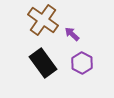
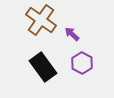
brown cross: moved 2 px left
black rectangle: moved 4 px down
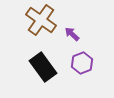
purple hexagon: rotated 10 degrees clockwise
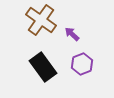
purple hexagon: moved 1 px down
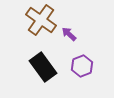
purple arrow: moved 3 px left
purple hexagon: moved 2 px down
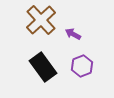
brown cross: rotated 12 degrees clockwise
purple arrow: moved 4 px right; rotated 14 degrees counterclockwise
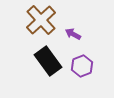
black rectangle: moved 5 px right, 6 px up
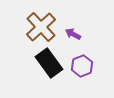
brown cross: moved 7 px down
black rectangle: moved 1 px right, 2 px down
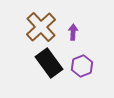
purple arrow: moved 2 px up; rotated 63 degrees clockwise
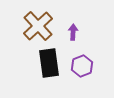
brown cross: moved 3 px left, 1 px up
black rectangle: rotated 28 degrees clockwise
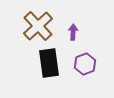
purple hexagon: moved 3 px right, 2 px up
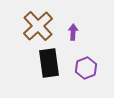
purple hexagon: moved 1 px right, 4 px down
